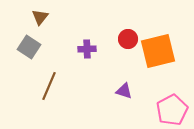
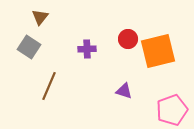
pink pentagon: rotated 8 degrees clockwise
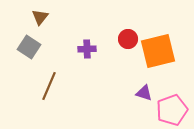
purple triangle: moved 20 px right, 2 px down
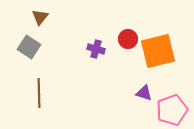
purple cross: moved 9 px right; rotated 18 degrees clockwise
brown line: moved 10 px left, 7 px down; rotated 24 degrees counterclockwise
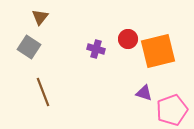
brown line: moved 4 px right, 1 px up; rotated 20 degrees counterclockwise
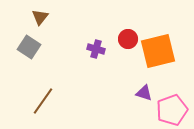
brown line: moved 9 px down; rotated 56 degrees clockwise
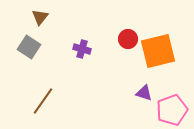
purple cross: moved 14 px left
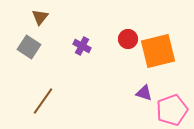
purple cross: moved 3 px up; rotated 12 degrees clockwise
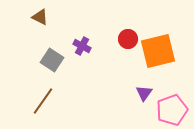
brown triangle: rotated 42 degrees counterclockwise
gray square: moved 23 px right, 13 px down
purple triangle: rotated 48 degrees clockwise
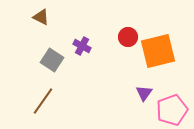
brown triangle: moved 1 px right
red circle: moved 2 px up
